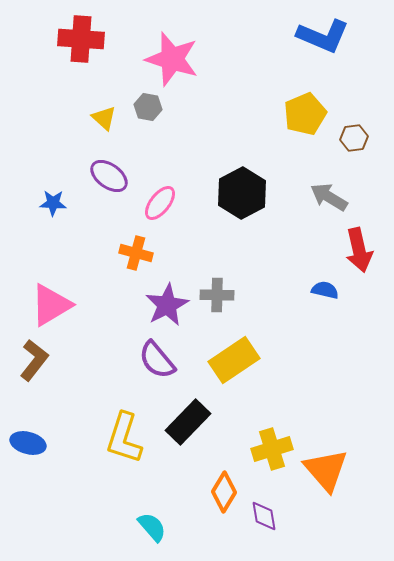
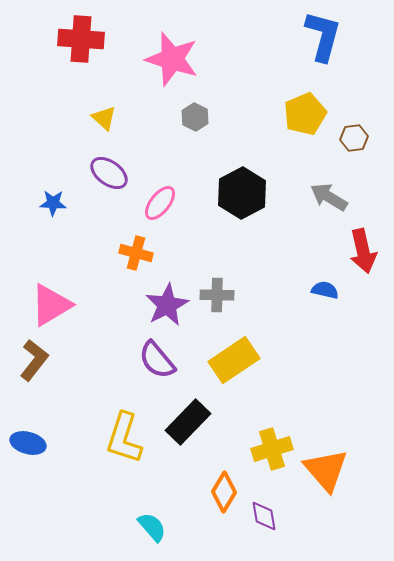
blue L-shape: rotated 98 degrees counterclockwise
gray hexagon: moved 47 px right, 10 px down; rotated 16 degrees clockwise
purple ellipse: moved 3 px up
red arrow: moved 4 px right, 1 px down
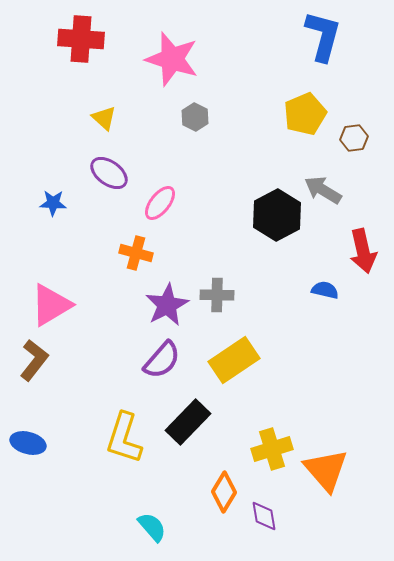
black hexagon: moved 35 px right, 22 px down
gray arrow: moved 6 px left, 7 px up
purple semicircle: moved 5 px right; rotated 99 degrees counterclockwise
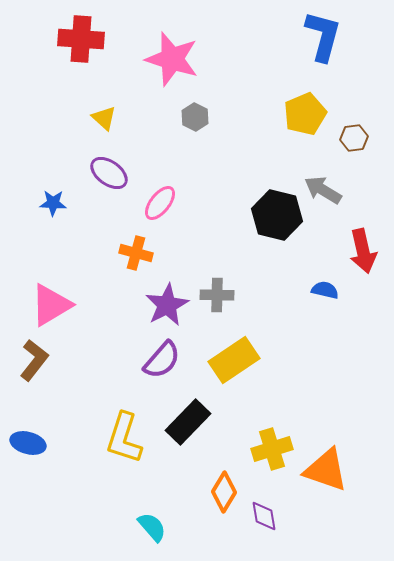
black hexagon: rotated 18 degrees counterclockwise
orange triangle: rotated 30 degrees counterclockwise
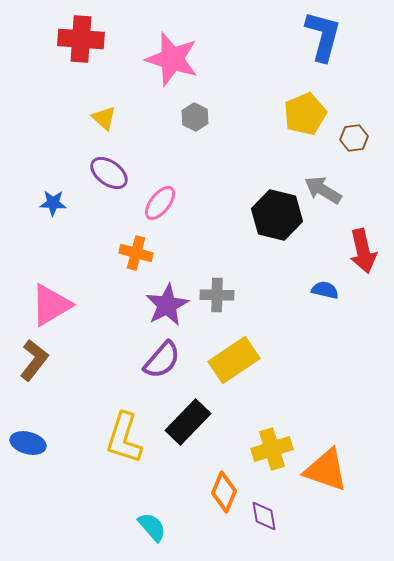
orange diamond: rotated 9 degrees counterclockwise
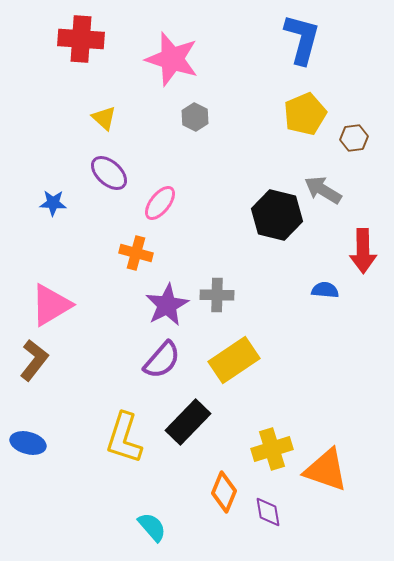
blue L-shape: moved 21 px left, 3 px down
purple ellipse: rotated 6 degrees clockwise
red arrow: rotated 12 degrees clockwise
blue semicircle: rotated 8 degrees counterclockwise
purple diamond: moved 4 px right, 4 px up
